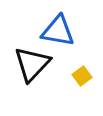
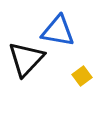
black triangle: moved 6 px left, 5 px up
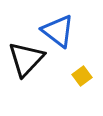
blue triangle: rotated 27 degrees clockwise
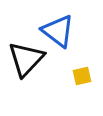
yellow square: rotated 24 degrees clockwise
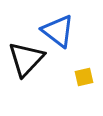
yellow square: moved 2 px right, 1 px down
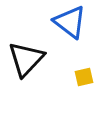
blue triangle: moved 12 px right, 9 px up
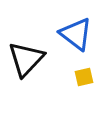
blue triangle: moved 6 px right, 12 px down
